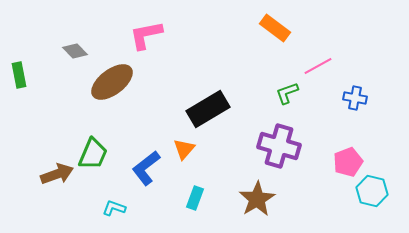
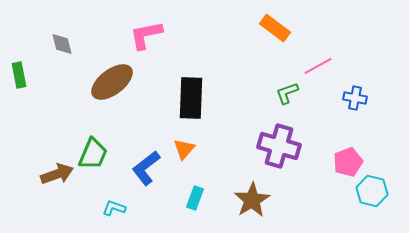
gray diamond: moved 13 px left, 7 px up; rotated 30 degrees clockwise
black rectangle: moved 17 px left, 11 px up; rotated 57 degrees counterclockwise
brown star: moved 5 px left, 1 px down
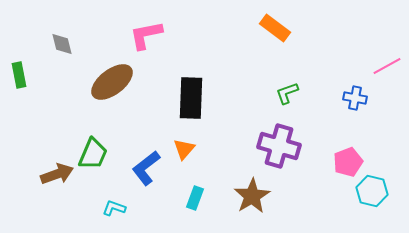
pink line: moved 69 px right
brown star: moved 4 px up
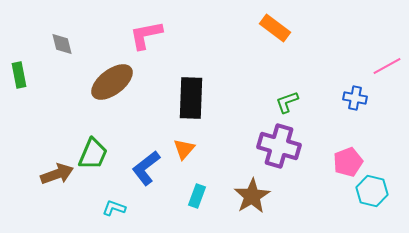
green L-shape: moved 9 px down
cyan rectangle: moved 2 px right, 2 px up
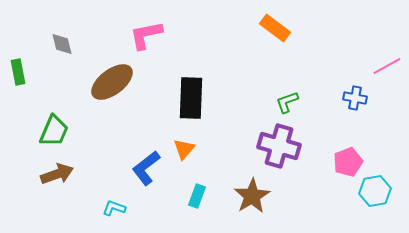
green rectangle: moved 1 px left, 3 px up
green trapezoid: moved 39 px left, 23 px up
cyan hexagon: moved 3 px right; rotated 24 degrees counterclockwise
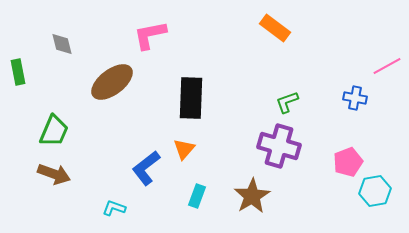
pink L-shape: moved 4 px right
brown arrow: moved 3 px left; rotated 40 degrees clockwise
